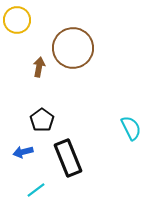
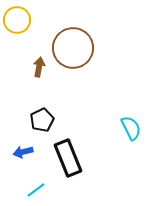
black pentagon: rotated 10 degrees clockwise
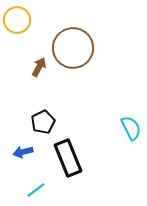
brown arrow: rotated 18 degrees clockwise
black pentagon: moved 1 px right, 2 px down
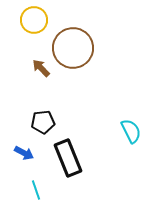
yellow circle: moved 17 px right
brown arrow: moved 2 px right, 1 px down; rotated 72 degrees counterclockwise
black pentagon: rotated 20 degrees clockwise
cyan semicircle: moved 3 px down
blue arrow: moved 1 px right, 1 px down; rotated 138 degrees counterclockwise
cyan line: rotated 72 degrees counterclockwise
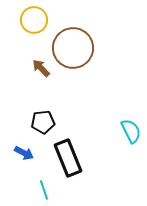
cyan line: moved 8 px right
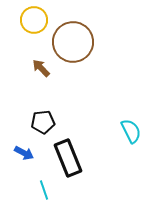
brown circle: moved 6 px up
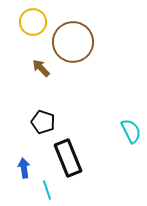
yellow circle: moved 1 px left, 2 px down
black pentagon: rotated 25 degrees clockwise
blue arrow: moved 15 px down; rotated 126 degrees counterclockwise
cyan line: moved 3 px right
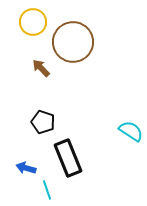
cyan semicircle: rotated 30 degrees counterclockwise
blue arrow: moved 2 px right; rotated 66 degrees counterclockwise
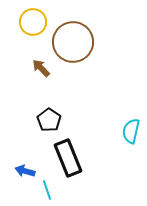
black pentagon: moved 6 px right, 2 px up; rotated 15 degrees clockwise
cyan semicircle: rotated 110 degrees counterclockwise
blue arrow: moved 1 px left, 3 px down
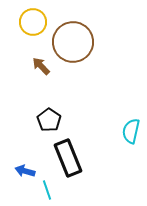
brown arrow: moved 2 px up
